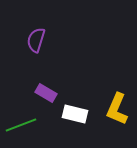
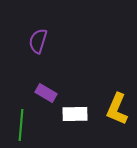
purple semicircle: moved 2 px right, 1 px down
white rectangle: rotated 15 degrees counterclockwise
green line: rotated 64 degrees counterclockwise
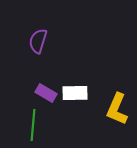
white rectangle: moved 21 px up
green line: moved 12 px right
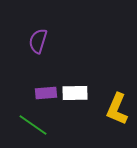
purple rectangle: rotated 35 degrees counterclockwise
green line: rotated 60 degrees counterclockwise
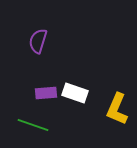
white rectangle: rotated 20 degrees clockwise
green line: rotated 16 degrees counterclockwise
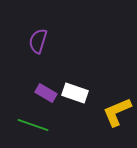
purple rectangle: rotated 35 degrees clockwise
yellow L-shape: moved 3 px down; rotated 44 degrees clockwise
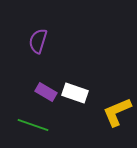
purple rectangle: moved 1 px up
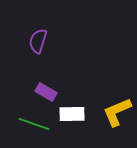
white rectangle: moved 3 px left, 21 px down; rotated 20 degrees counterclockwise
green line: moved 1 px right, 1 px up
